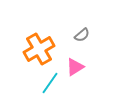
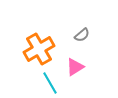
cyan line: rotated 65 degrees counterclockwise
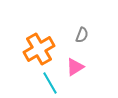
gray semicircle: rotated 28 degrees counterclockwise
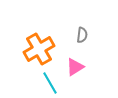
gray semicircle: rotated 14 degrees counterclockwise
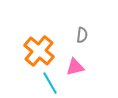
orange cross: moved 2 px down; rotated 20 degrees counterclockwise
pink triangle: rotated 18 degrees clockwise
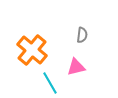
orange cross: moved 7 px left, 1 px up
pink triangle: moved 1 px right
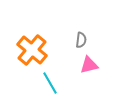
gray semicircle: moved 1 px left, 5 px down
pink triangle: moved 13 px right, 2 px up
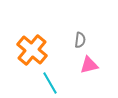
gray semicircle: moved 1 px left
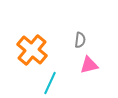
cyan line: rotated 55 degrees clockwise
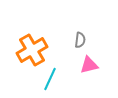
orange cross: rotated 20 degrees clockwise
cyan line: moved 4 px up
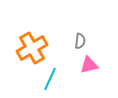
gray semicircle: moved 1 px down
orange cross: moved 2 px up
